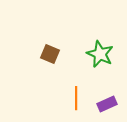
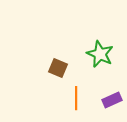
brown square: moved 8 px right, 14 px down
purple rectangle: moved 5 px right, 4 px up
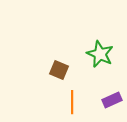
brown square: moved 1 px right, 2 px down
orange line: moved 4 px left, 4 px down
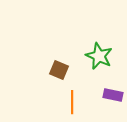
green star: moved 1 px left, 2 px down
purple rectangle: moved 1 px right, 5 px up; rotated 36 degrees clockwise
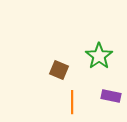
green star: rotated 12 degrees clockwise
purple rectangle: moved 2 px left, 1 px down
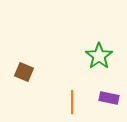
brown square: moved 35 px left, 2 px down
purple rectangle: moved 2 px left, 2 px down
